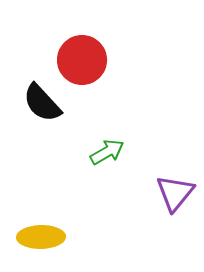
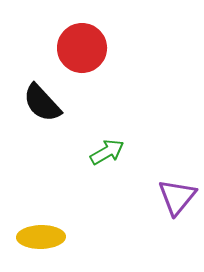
red circle: moved 12 px up
purple triangle: moved 2 px right, 4 px down
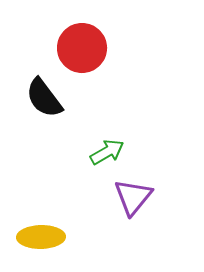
black semicircle: moved 2 px right, 5 px up; rotated 6 degrees clockwise
purple triangle: moved 44 px left
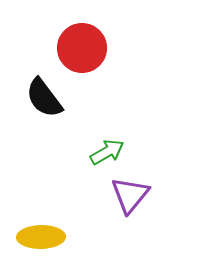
purple triangle: moved 3 px left, 2 px up
